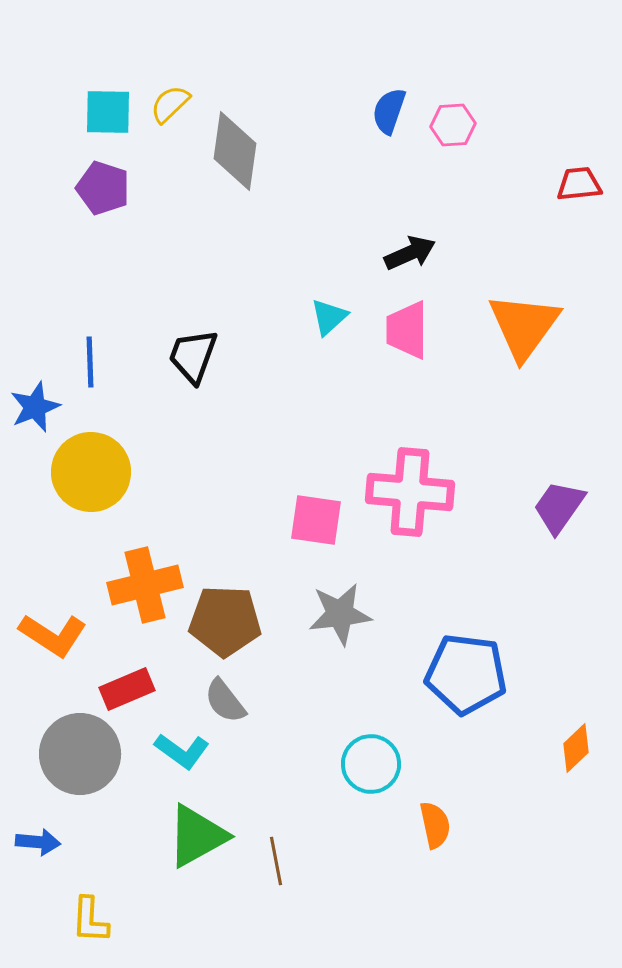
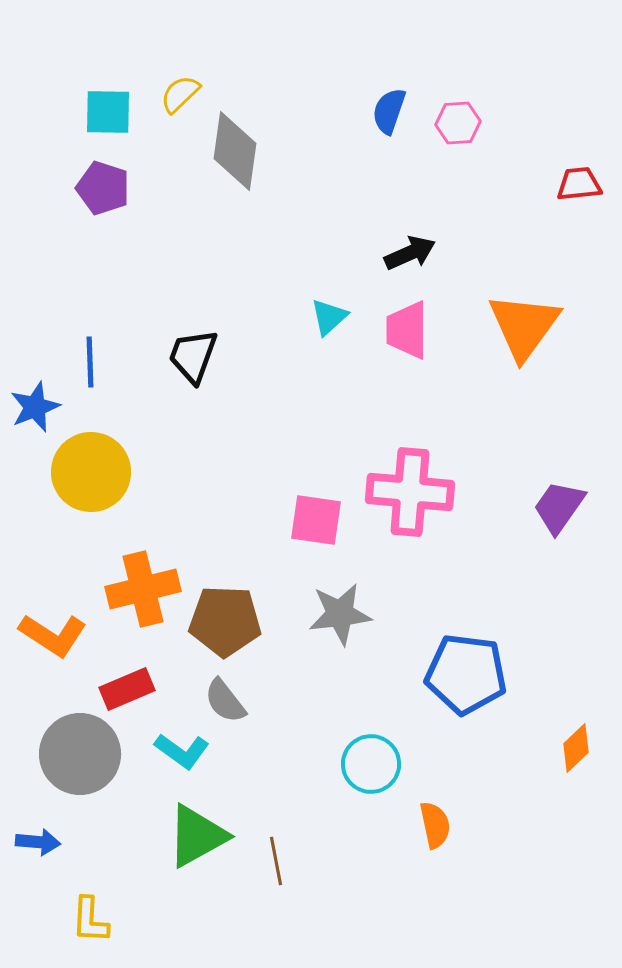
yellow semicircle: moved 10 px right, 10 px up
pink hexagon: moved 5 px right, 2 px up
orange cross: moved 2 px left, 4 px down
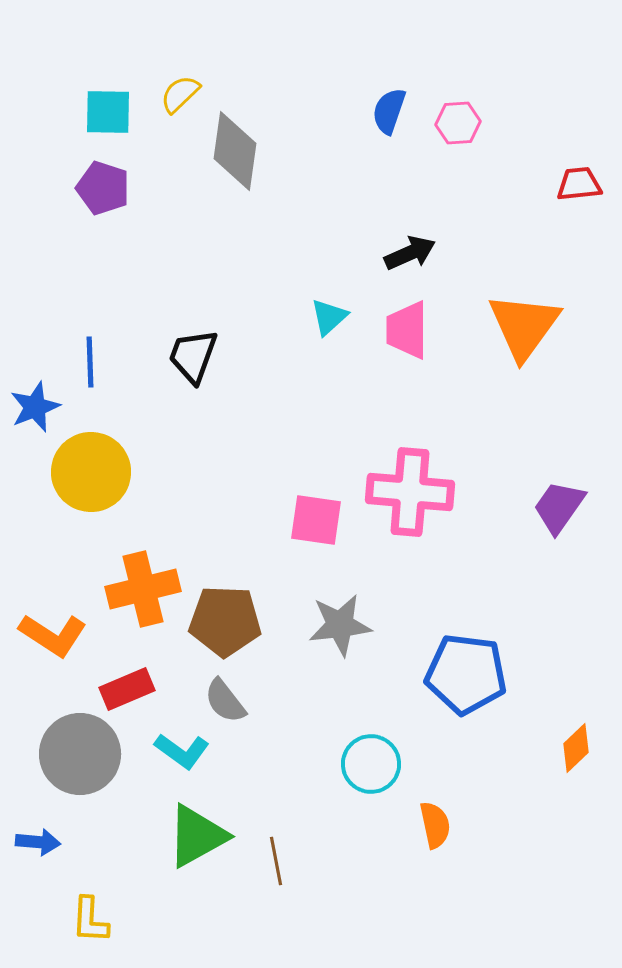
gray star: moved 11 px down
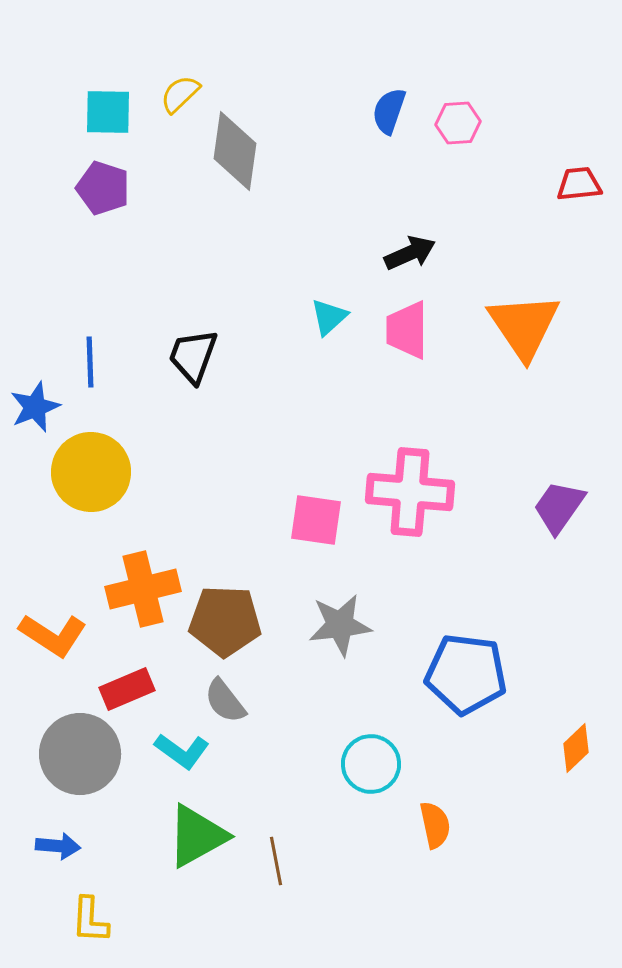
orange triangle: rotated 10 degrees counterclockwise
blue arrow: moved 20 px right, 4 px down
